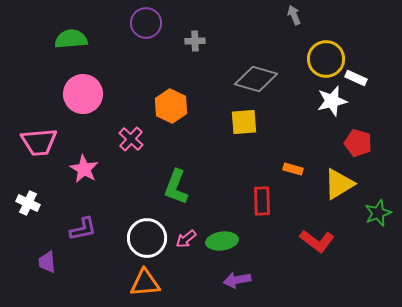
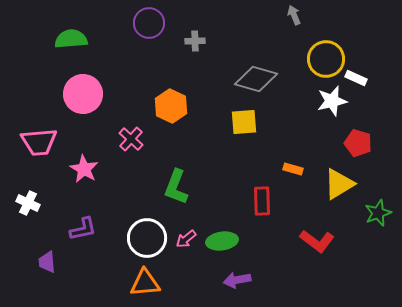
purple circle: moved 3 px right
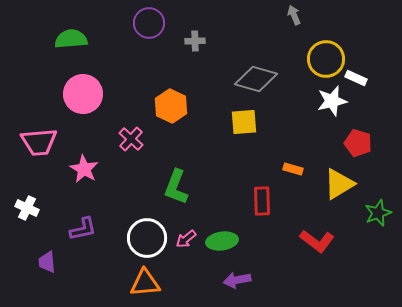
white cross: moved 1 px left, 5 px down
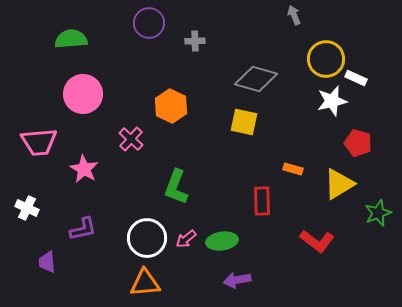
yellow square: rotated 16 degrees clockwise
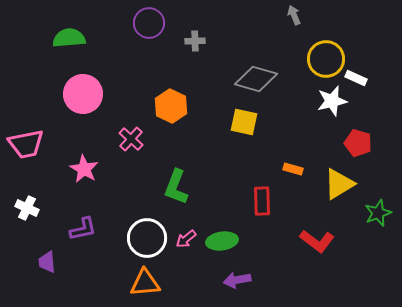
green semicircle: moved 2 px left, 1 px up
pink trapezoid: moved 13 px left, 2 px down; rotated 6 degrees counterclockwise
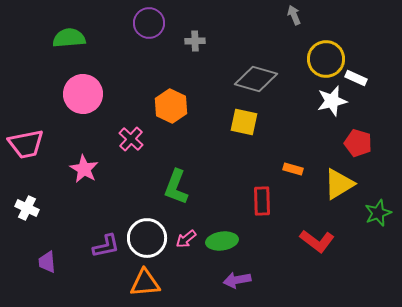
purple L-shape: moved 23 px right, 17 px down
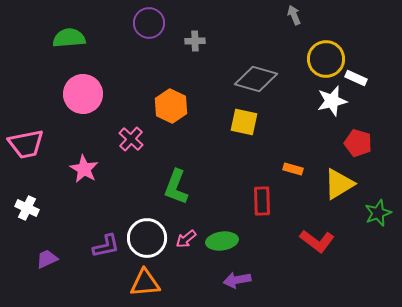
purple trapezoid: moved 3 px up; rotated 70 degrees clockwise
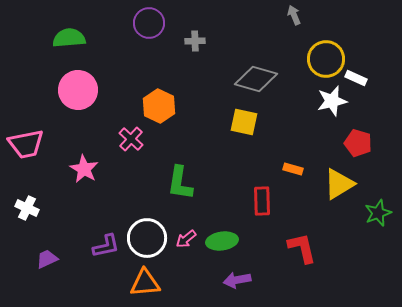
pink circle: moved 5 px left, 4 px up
orange hexagon: moved 12 px left
green L-shape: moved 4 px right, 4 px up; rotated 12 degrees counterclockwise
red L-shape: moved 15 px left, 7 px down; rotated 140 degrees counterclockwise
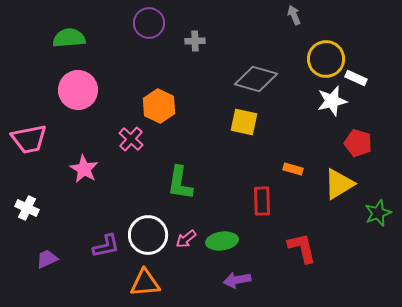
pink trapezoid: moved 3 px right, 5 px up
white circle: moved 1 px right, 3 px up
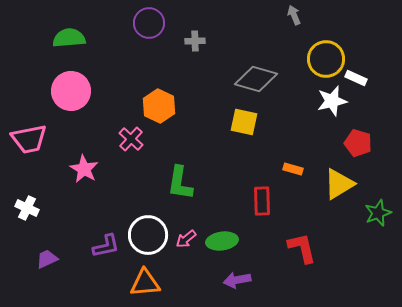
pink circle: moved 7 px left, 1 px down
